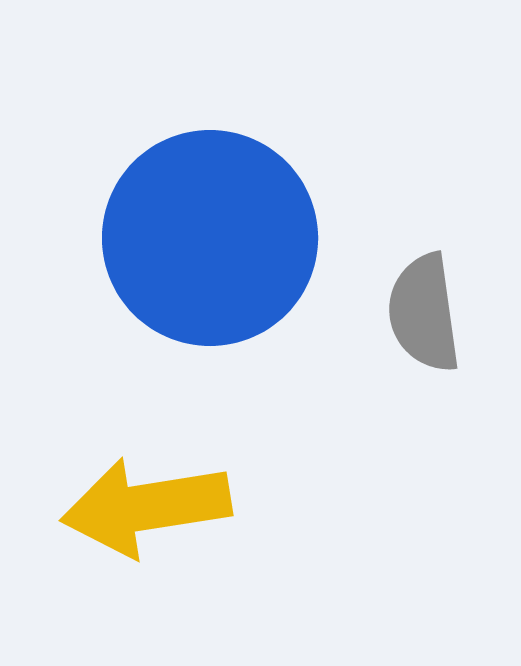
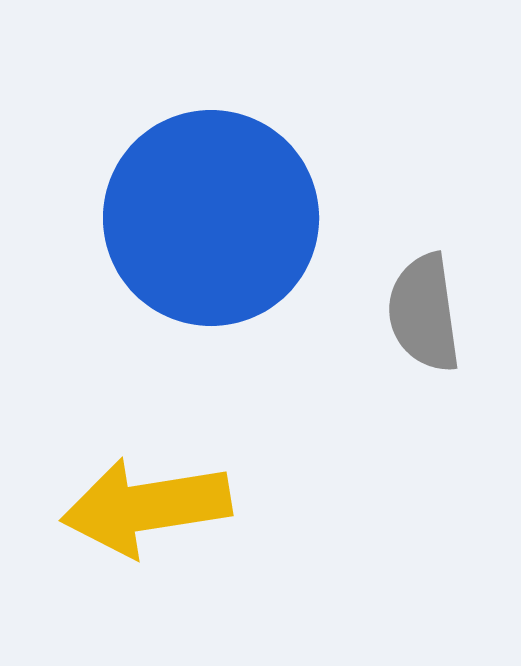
blue circle: moved 1 px right, 20 px up
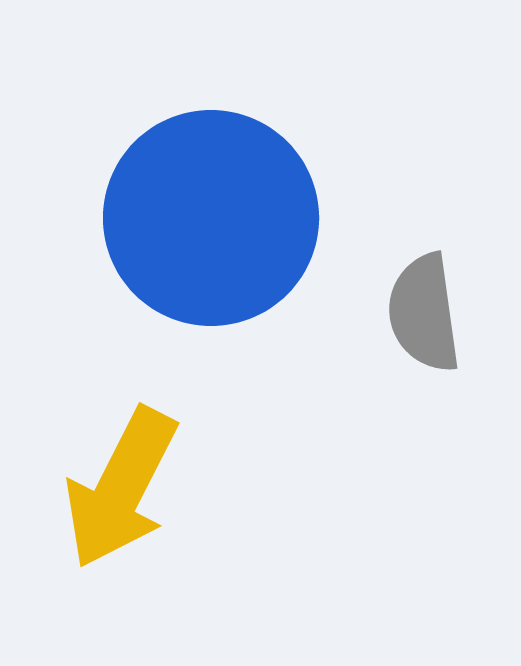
yellow arrow: moved 25 px left, 19 px up; rotated 54 degrees counterclockwise
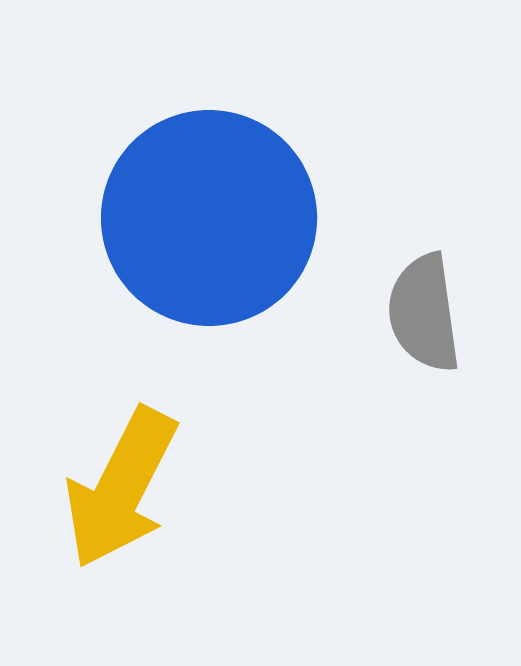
blue circle: moved 2 px left
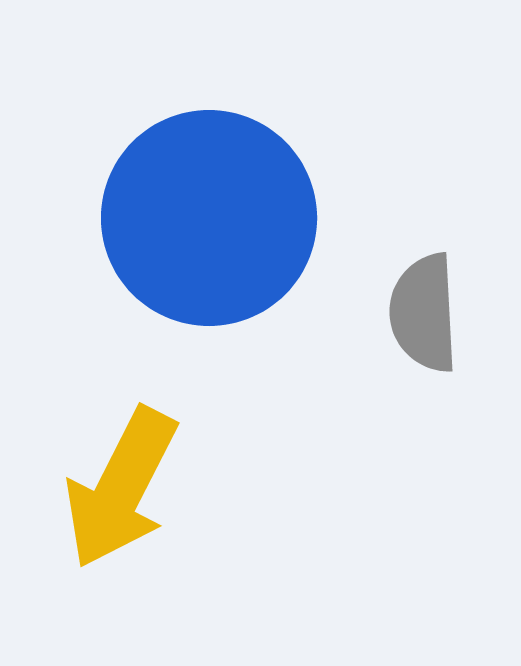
gray semicircle: rotated 5 degrees clockwise
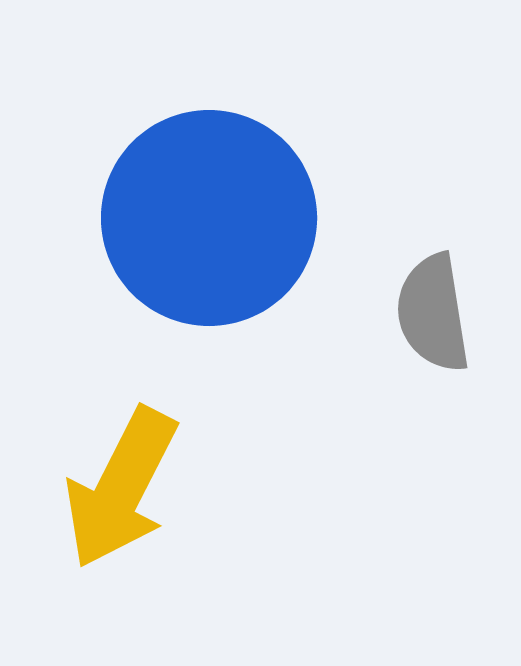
gray semicircle: moved 9 px right; rotated 6 degrees counterclockwise
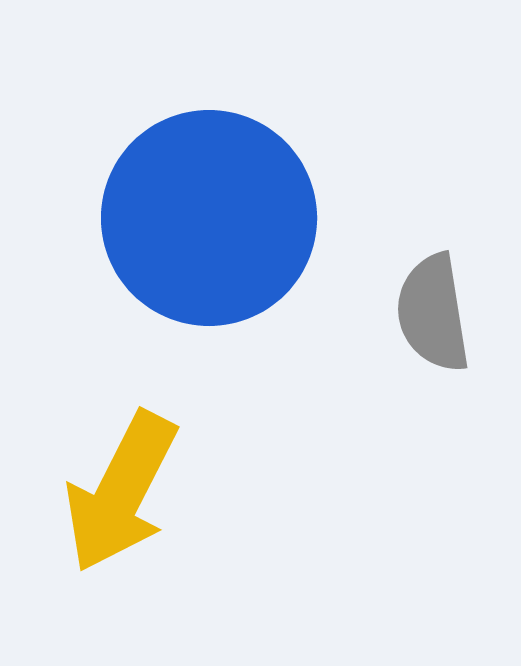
yellow arrow: moved 4 px down
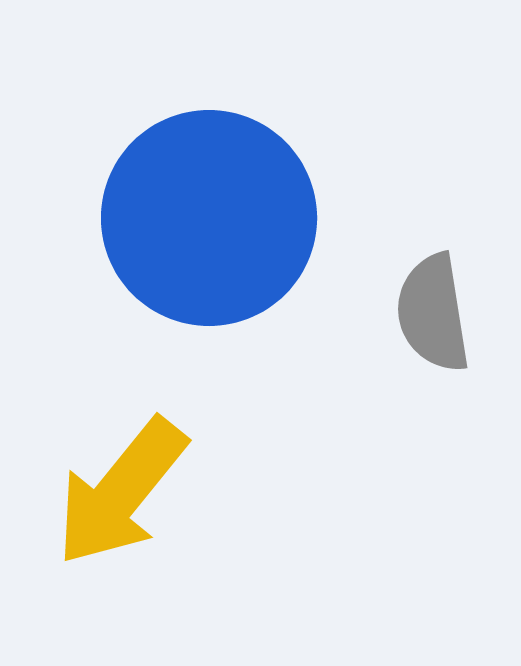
yellow arrow: rotated 12 degrees clockwise
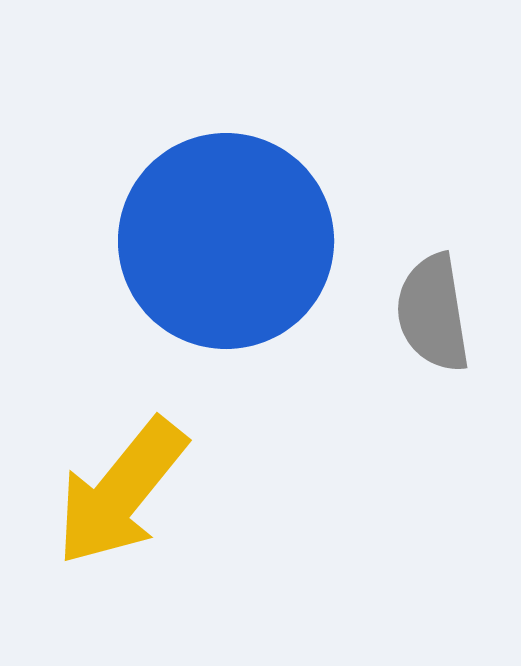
blue circle: moved 17 px right, 23 px down
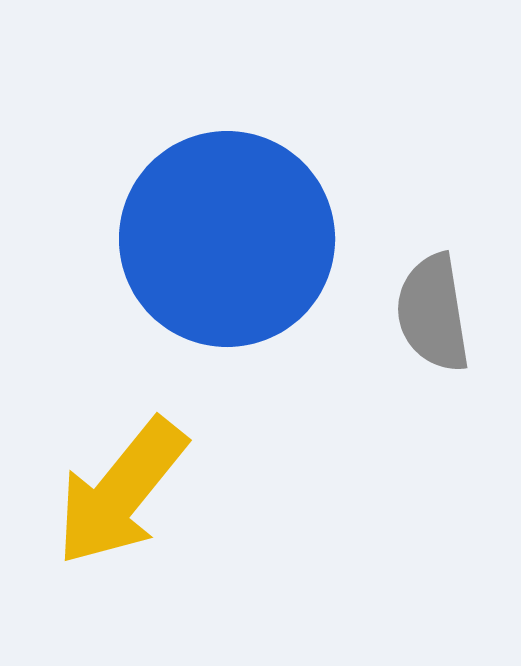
blue circle: moved 1 px right, 2 px up
